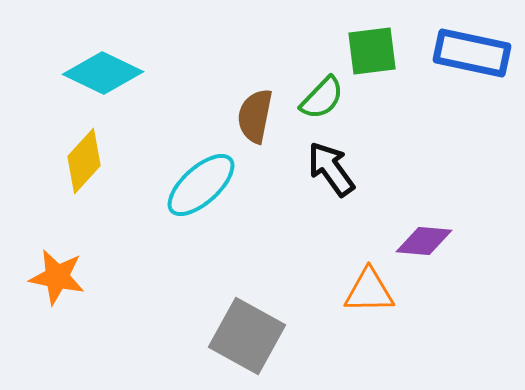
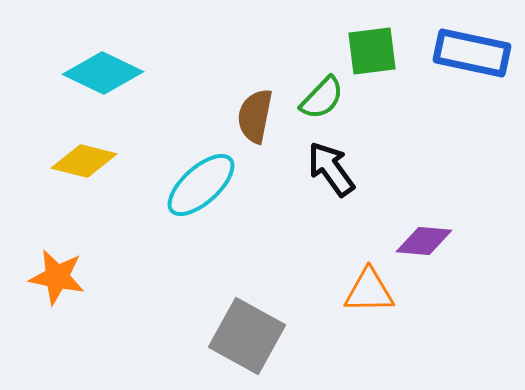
yellow diamond: rotated 62 degrees clockwise
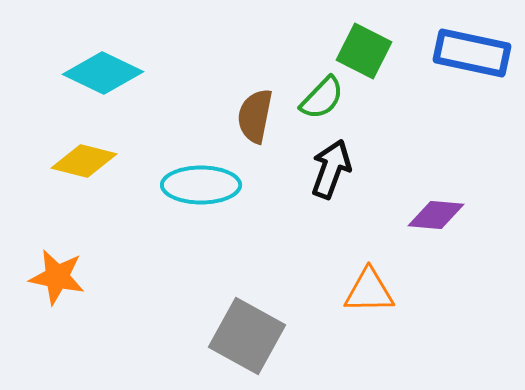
green square: moved 8 px left; rotated 34 degrees clockwise
black arrow: rotated 56 degrees clockwise
cyan ellipse: rotated 42 degrees clockwise
purple diamond: moved 12 px right, 26 px up
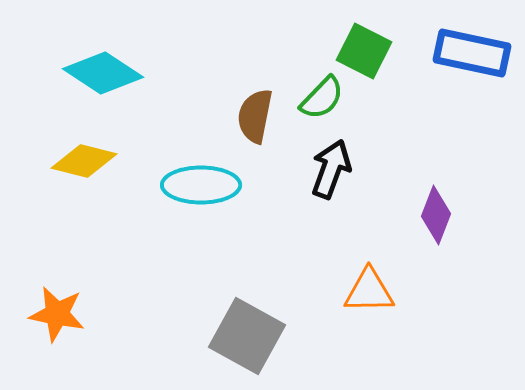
cyan diamond: rotated 8 degrees clockwise
purple diamond: rotated 74 degrees counterclockwise
orange star: moved 37 px down
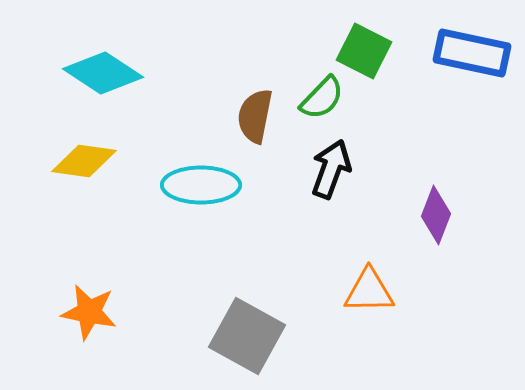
yellow diamond: rotated 6 degrees counterclockwise
orange star: moved 32 px right, 2 px up
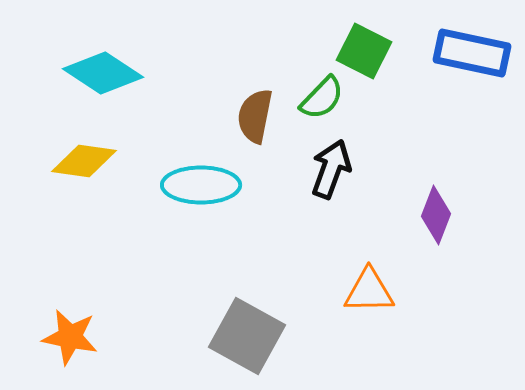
orange star: moved 19 px left, 25 px down
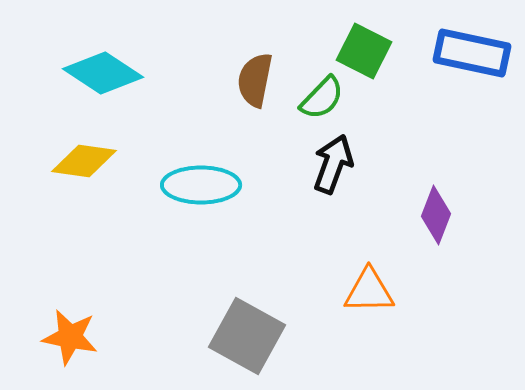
brown semicircle: moved 36 px up
black arrow: moved 2 px right, 5 px up
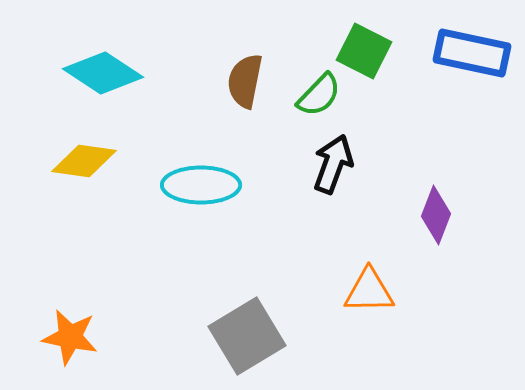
brown semicircle: moved 10 px left, 1 px down
green semicircle: moved 3 px left, 3 px up
gray square: rotated 30 degrees clockwise
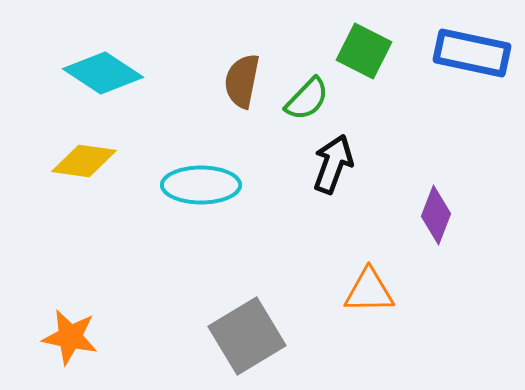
brown semicircle: moved 3 px left
green semicircle: moved 12 px left, 4 px down
